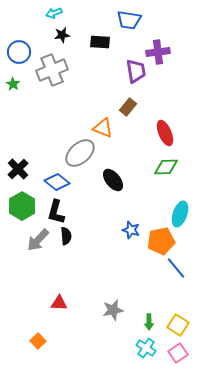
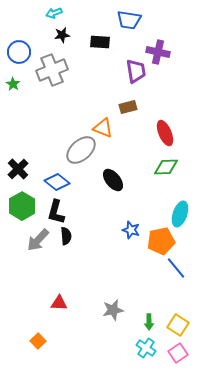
purple cross: rotated 20 degrees clockwise
brown rectangle: rotated 36 degrees clockwise
gray ellipse: moved 1 px right, 3 px up
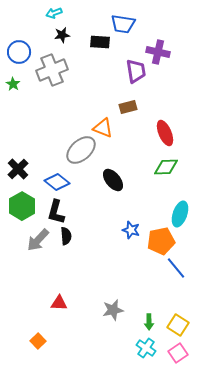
blue trapezoid: moved 6 px left, 4 px down
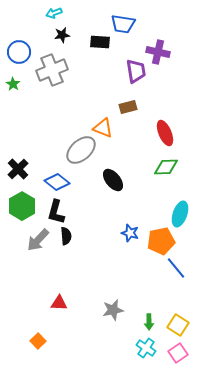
blue star: moved 1 px left, 3 px down
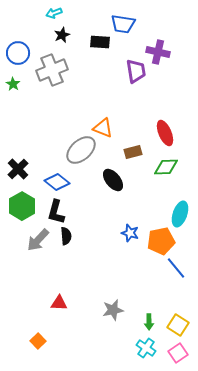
black star: rotated 14 degrees counterclockwise
blue circle: moved 1 px left, 1 px down
brown rectangle: moved 5 px right, 45 px down
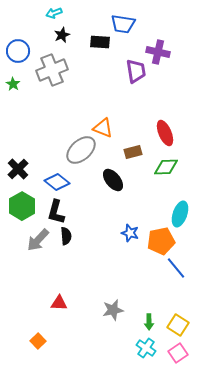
blue circle: moved 2 px up
